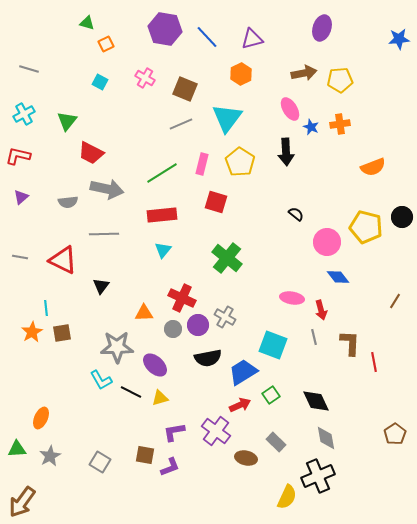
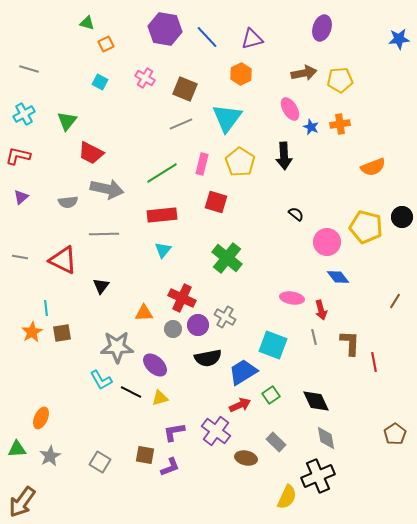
black arrow at (286, 152): moved 2 px left, 4 px down
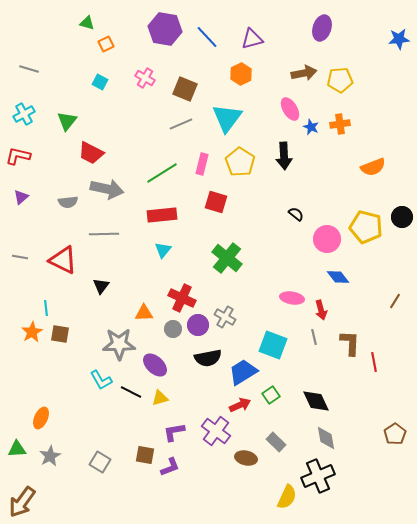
pink circle at (327, 242): moved 3 px up
brown square at (62, 333): moved 2 px left, 1 px down; rotated 18 degrees clockwise
gray star at (117, 347): moved 2 px right, 3 px up
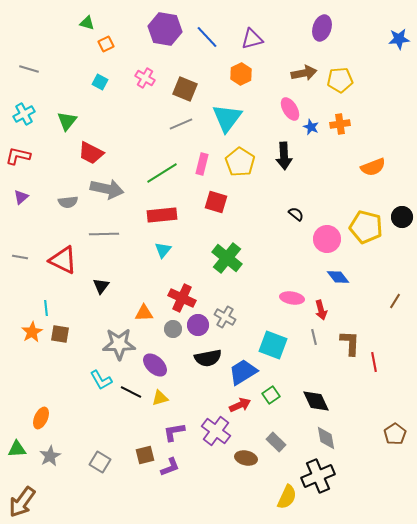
brown square at (145, 455): rotated 24 degrees counterclockwise
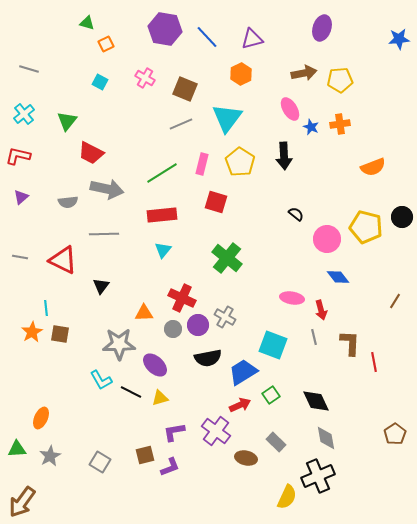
cyan cross at (24, 114): rotated 10 degrees counterclockwise
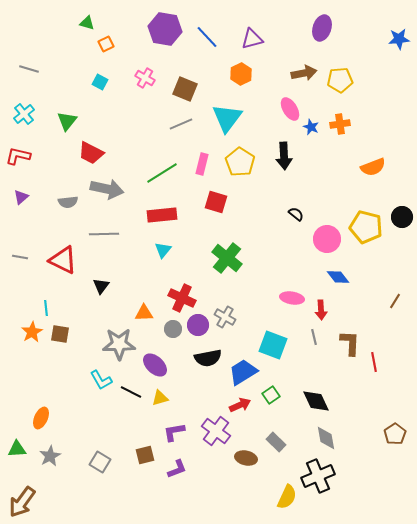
red arrow at (321, 310): rotated 12 degrees clockwise
purple L-shape at (170, 467): moved 7 px right, 2 px down
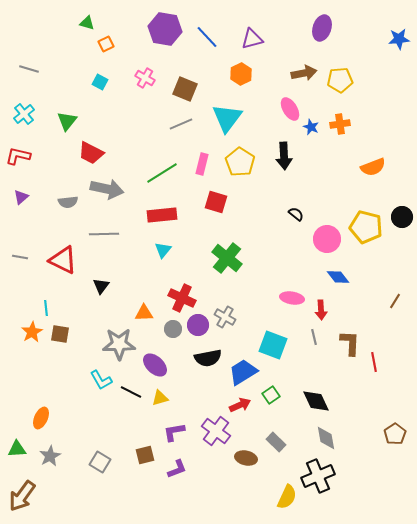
brown arrow at (22, 502): moved 6 px up
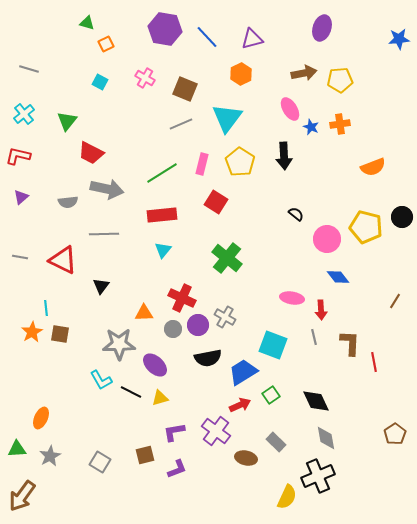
red square at (216, 202): rotated 15 degrees clockwise
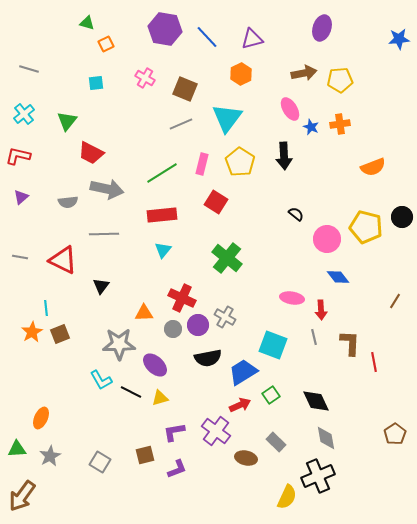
cyan square at (100, 82): moved 4 px left, 1 px down; rotated 35 degrees counterclockwise
brown square at (60, 334): rotated 30 degrees counterclockwise
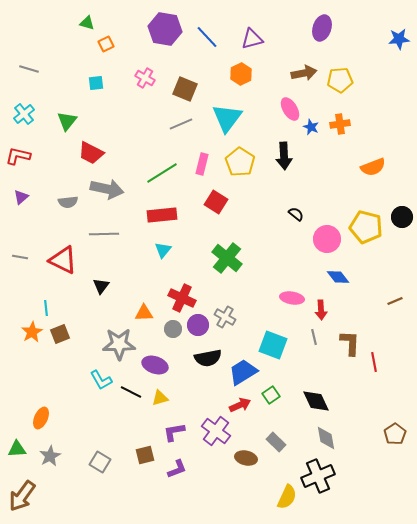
brown line at (395, 301): rotated 35 degrees clockwise
purple ellipse at (155, 365): rotated 25 degrees counterclockwise
